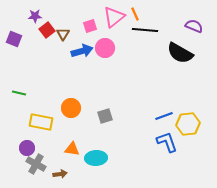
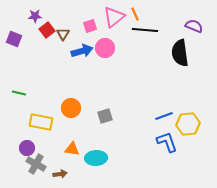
black semicircle: rotated 52 degrees clockwise
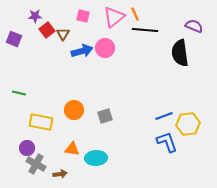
pink square: moved 7 px left, 10 px up; rotated 32 degrees clockwise
orange circle: moved 3 px right, 2 px down
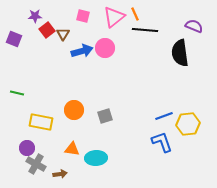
green line: moved 2 px left
blue L-shape: moved 5 px left
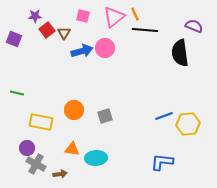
brown triangle: moved 1 px right, 1 px up
blue L-shape: moved 20 px down; rotated 65 degrees counterclockwise
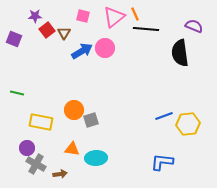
black line: moved 1 px right, 1 px up
blue arrow: rotated 15 degrees counterclockwise
gray square: moved 14 px left, 4 px down
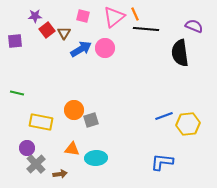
purple square: moved 1 px right, 2 px down; rotated 28 degrees counterclockwise
blue arrow: moved 1 px left, 2 px up
gray cross: rotated 18 degrees clockwise
